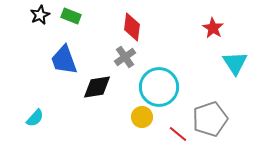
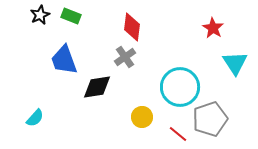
cyan circle: moved 21 px right
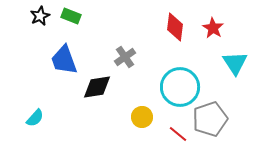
black star: moved 1 px down
red diamond: moved 43 px right
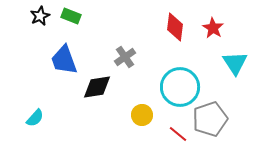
yellow circle: moved 2 px up
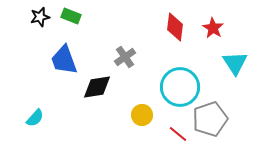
black star: moved 1 px down; rotated 12 degrees clockwise
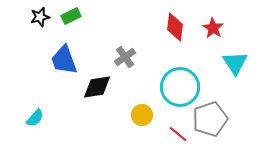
green rectangle: rotated 48 degrees counterclockwise
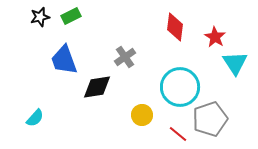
red star: moved 2 px right, 9 px down
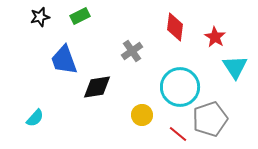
green rectangle: moved 9 px right
gray cross: moved 7 px right, 6 px up
cyan triangle: moved 4 px down
